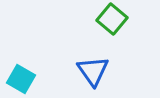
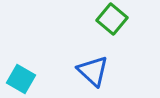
blue triangle: rotated 12 degrees counterclockwise
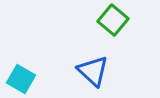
green square: moved 1 px right, 1 px down
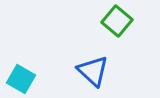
green square: moved 4 px right, 1 px down
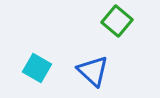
cyan square: moved 16 px right, 11 px up
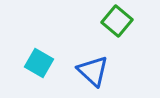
cyan square: moved 2 px right, 5 px up
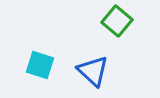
cyan square: moved 1 px right, 2 px down; rotated 12 degrees counterclockwise
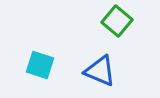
blue triangle: moved 7 px right; rotated 20 degrees counterclockwise
